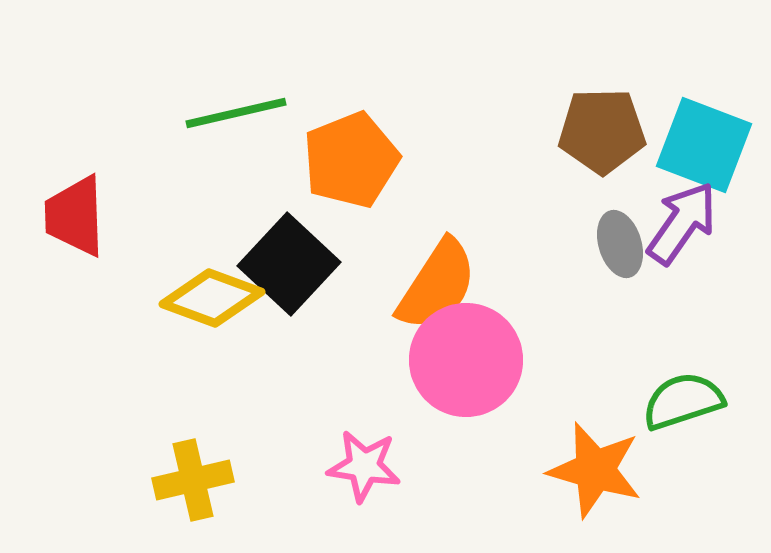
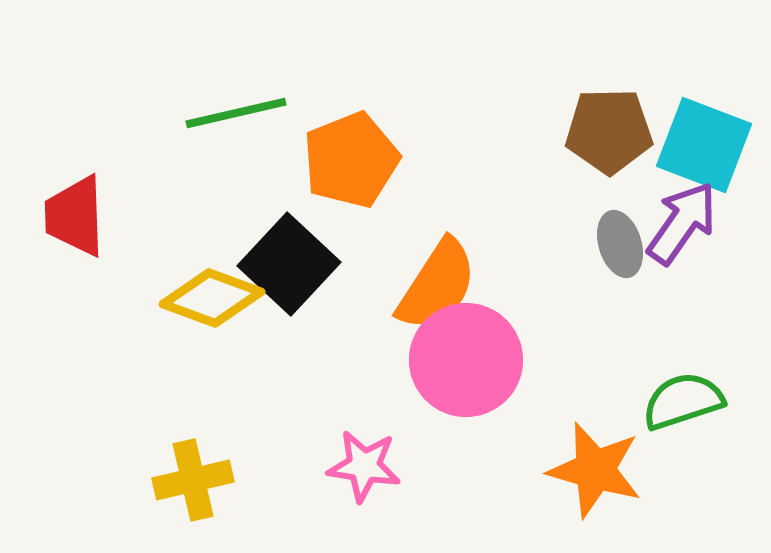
brown pentagon: moved 7 px right
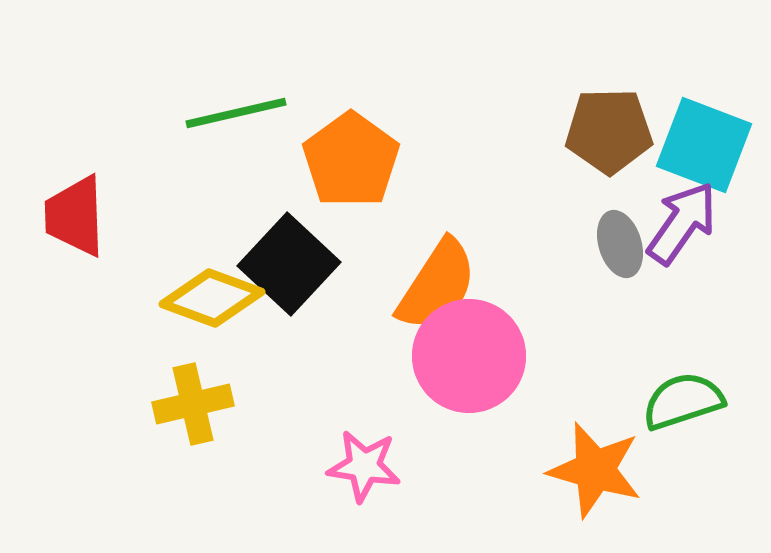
orange pentagon: rotated 14 degrees counterclockwise
pink circle: moved 3 px right, 4 px up
yellow cross: moved 76 px up
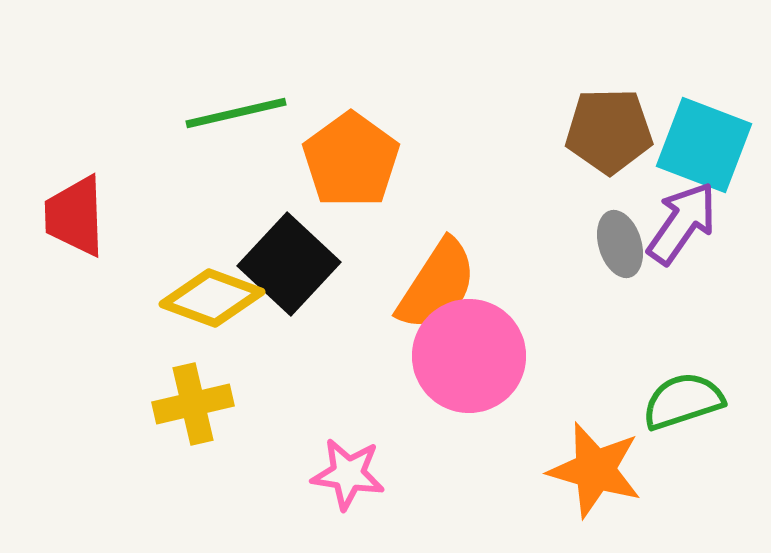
pink star: moved 16 px left, 8 px down
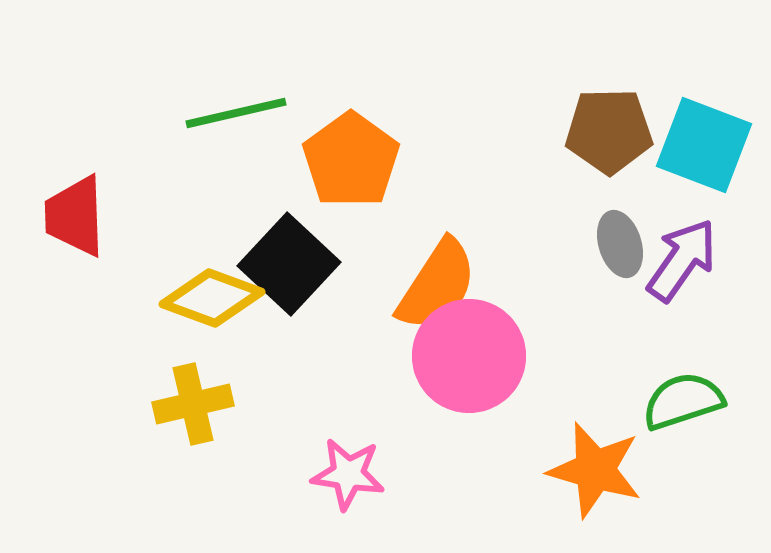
purple arrow: moved 37 px down
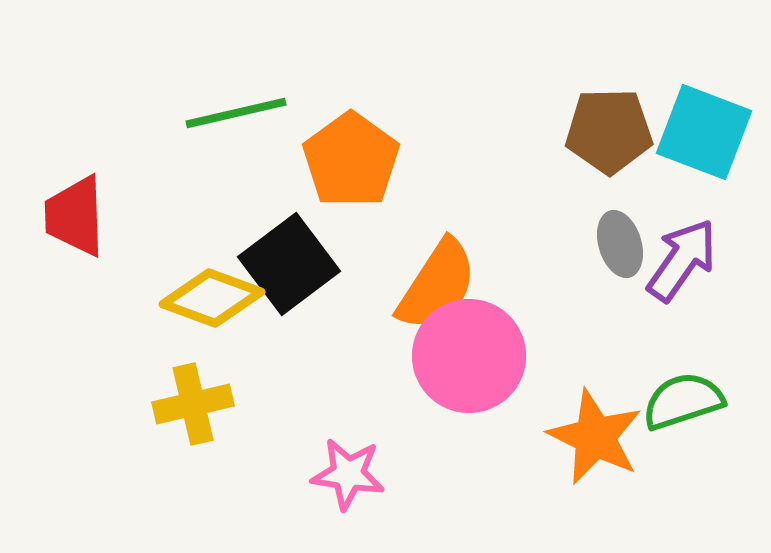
cyan square: moved 13 px up
black square: rotated 10 degrees clockwise
orange star: moved 33 px up; rotated 10 degrees clockwise
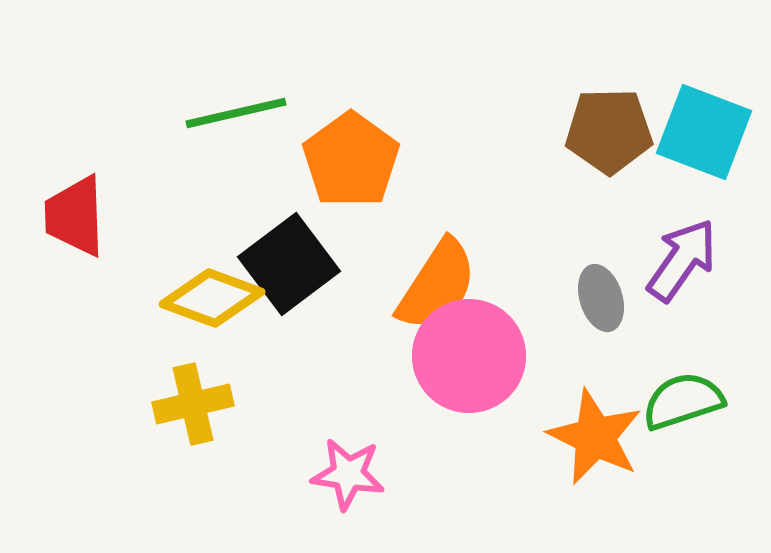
gray ellipse: moved 19 px left, 54 px down
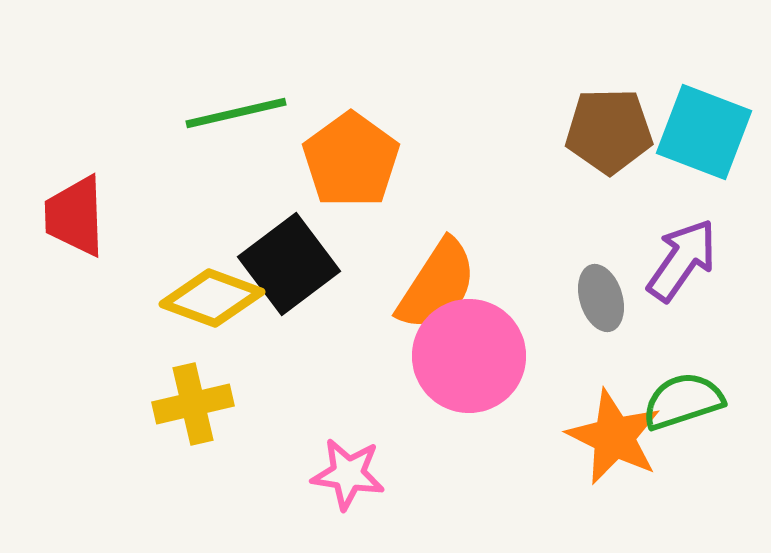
orange star: moved 19 px right
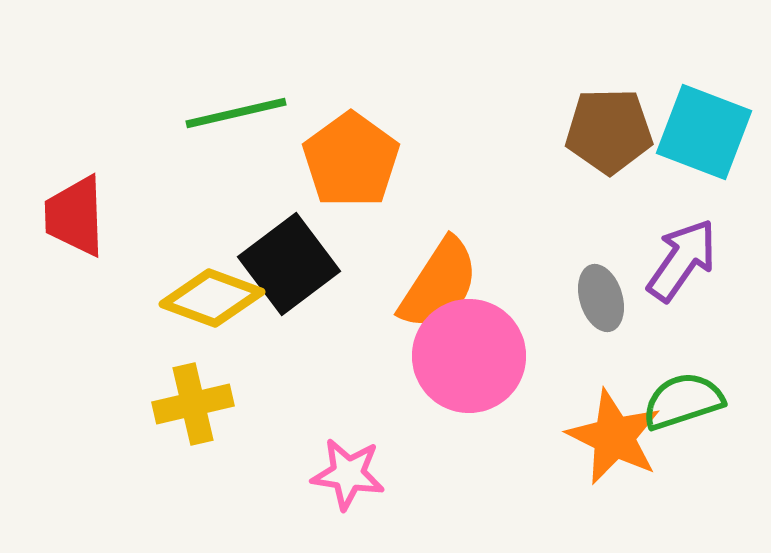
orange semicircle: moved 2 px right, 1 px up
